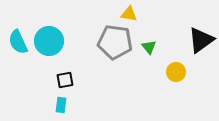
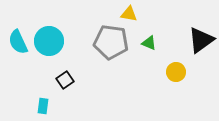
gray pentagon: moved 4 px left
green triangle: moved 4 px up; rotated 28 degrees counterclockwise
black square: rotated 24 degrees counterclockwise
cyan rectangle: moved 18 px left, 1 px down
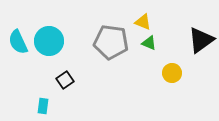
yellow triangle: moved 14 px right, 8 px down; rotated 12 degrees clockwise
yellow circle: moved 4 px left, 1 px down
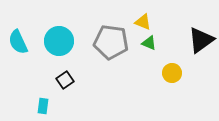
cyan circle: moved 10 px right
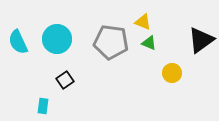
cyan circle: moved 2 px left, 2 px up
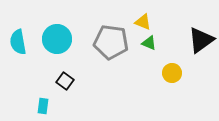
cyan semicircle: rotated 15 degrees clockwise
black square: moved 1 px down; rotated 18 degrees counterclockwise
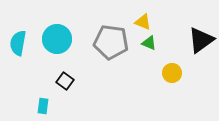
cyan semicircle: moved 1 px down; rotated 20 degrees clockwise
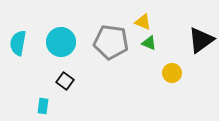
cyan circle: moved 4 px right, 3 px down
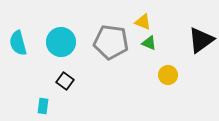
cyan semicircle: rotated 25 degrees counterclockwise
yellow circle: moved 4 px left, 2 px down
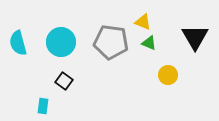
black triangle: moved 6 px left, 3 px up; rotated 24 degrees counterclockwise
black square: moved 1 px left
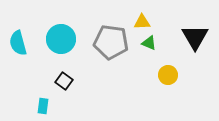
yellow triangle: moved 1 px left; rotated 24 degrees counterclockwise
cyan circle: moved 3 px up
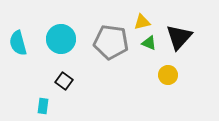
yellow triangle: rotated 12 degrees counterclockwise
black triangle: moved 16 px left; rotated 12 degrees clockwise
